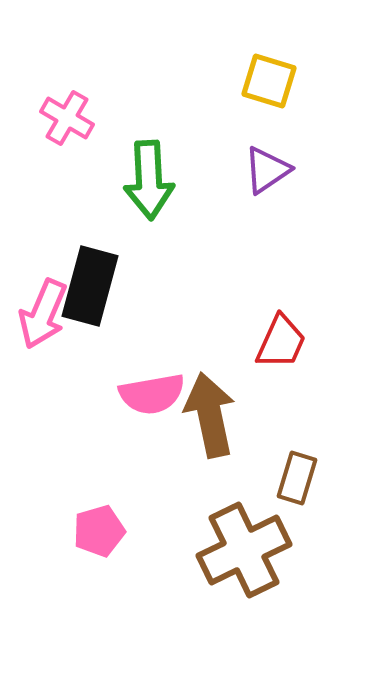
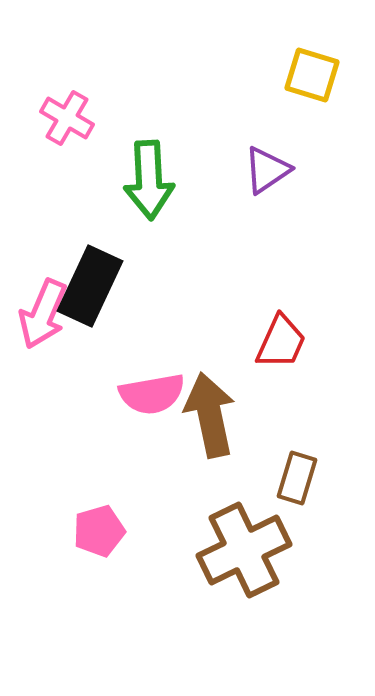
yellow square: moved 43 px right, 6 px up
black rectangle: rotated 10 degrees clockwise
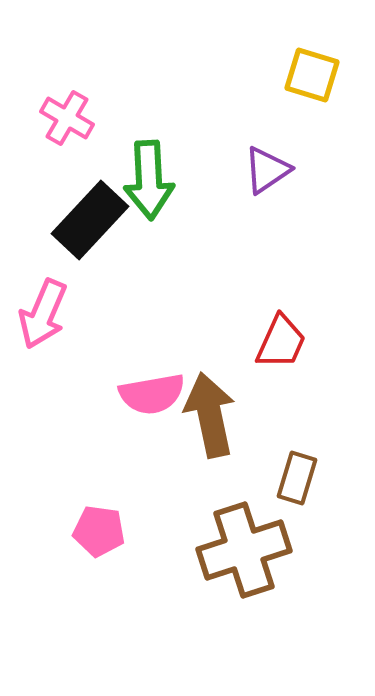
black rectangle: moved 66 px up; rotated 18 degrees clockwise
pink pentagon: rotated 24 degrees clockwise
brown cross: rotated 8 degrees clockwise
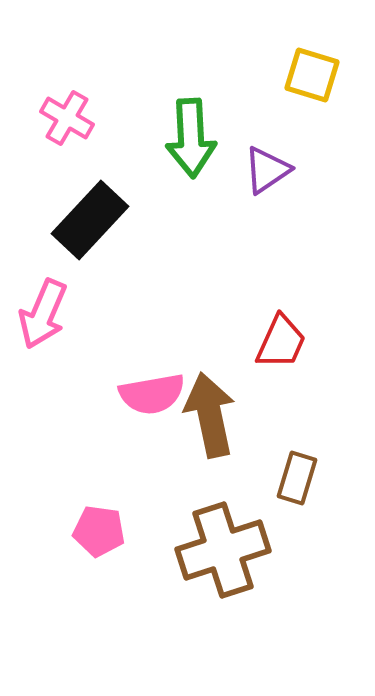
green arrow: moved 42 px right, 42 px up
brown cross: moved 21 px left
